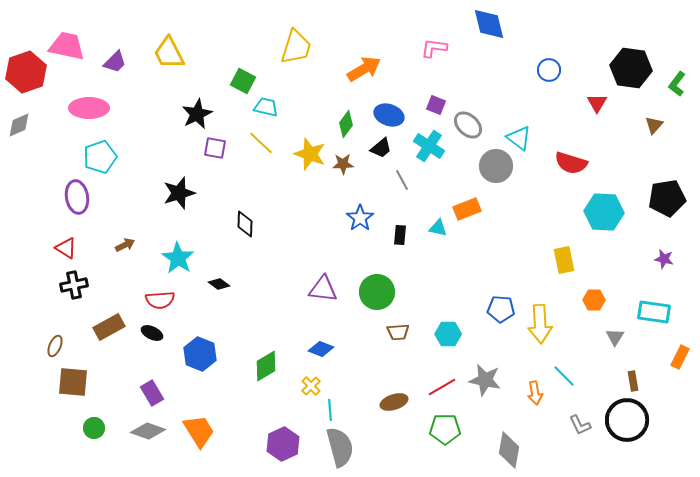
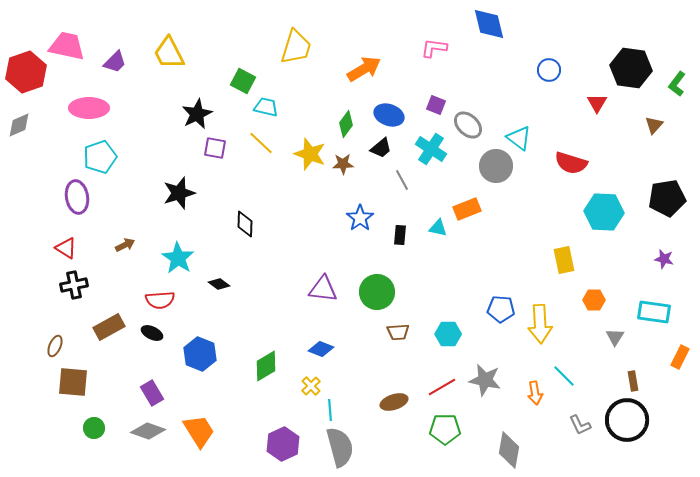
cyan cross at (429, 146): moved 2 px right, 3 px down
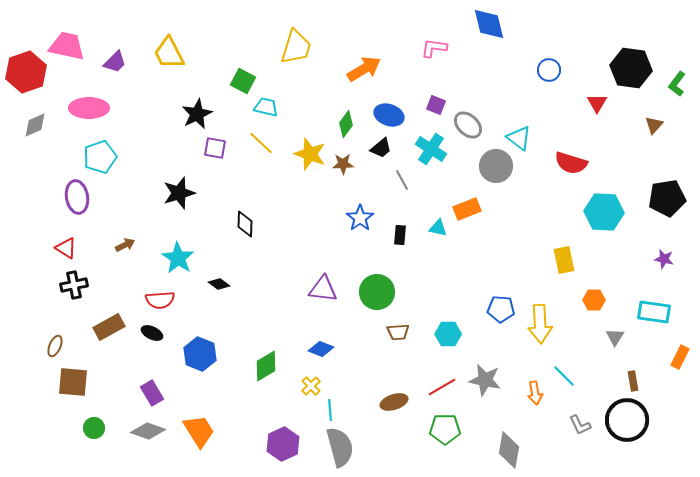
gray diamond at (19, 125): moved 16 px right
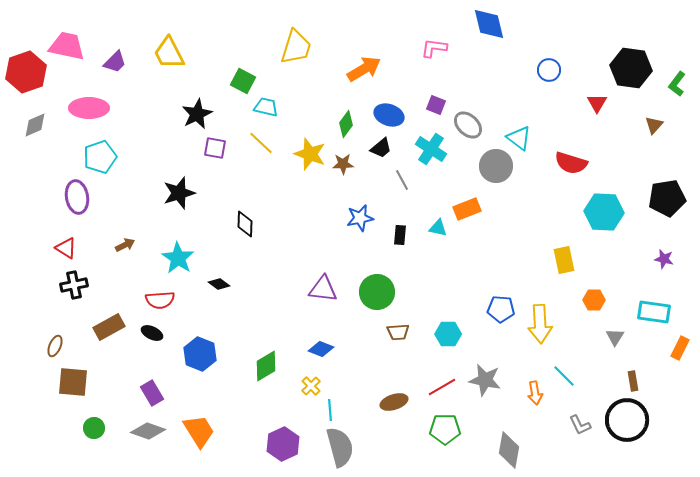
blue star at (360, 218): rotated 24 degrees clockwise
orange rectangle at (680, 357): moved 9 px up
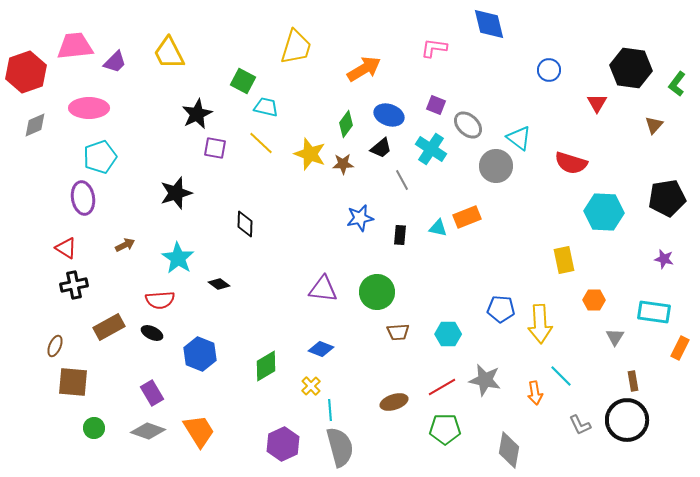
pink trapezoid at (67, 46): moved 8 px right; rotated 18 degrees counterclockwise
black star at (179, 193): moved 3 px left
purple ellipse at (77, 197): moved 6 px right, 1 px down
orange rectangle at (467, 209): moved 8 px down
cyan line at (564, 376): moved 3 px left
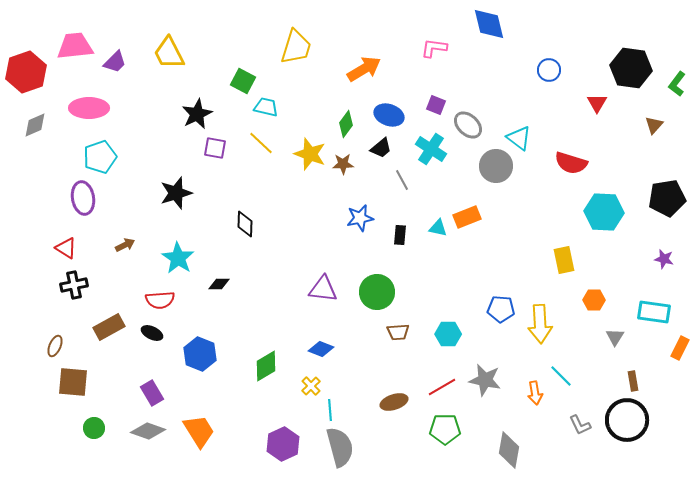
black diamond at (219, 284): rotated 35 degrees counterclockwise
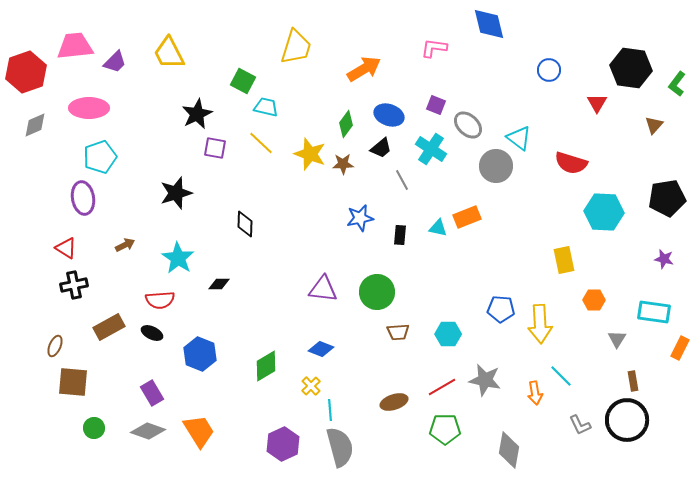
gray triangle at (615, 337): moved 2 px right, 2 px down
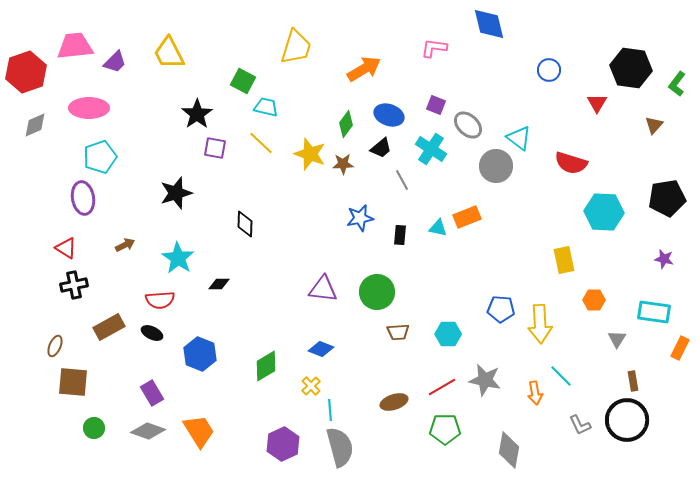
black star at (197, 114): rotated 8 degrees counterclockwise
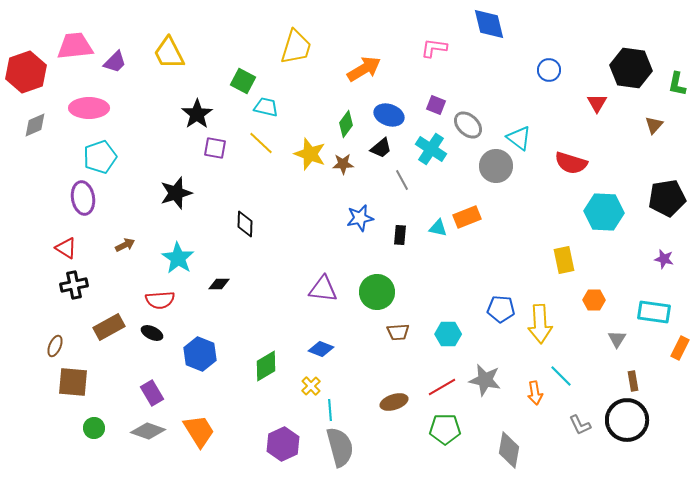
green L-shape at (677, 84): rotated 25 degrees counterclockwise
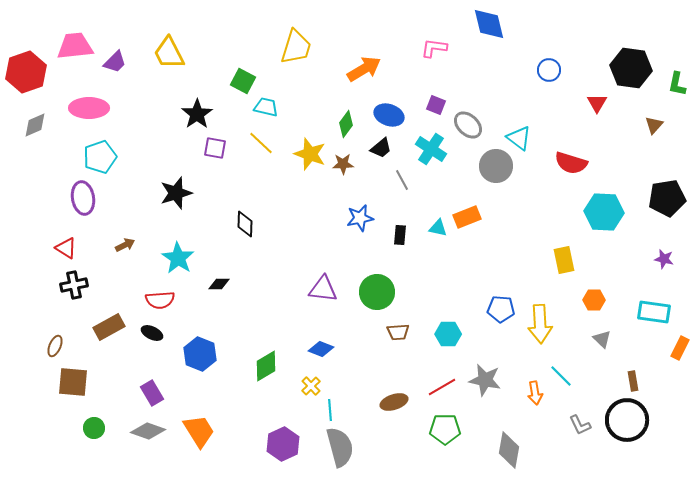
gray triangle at (617, 339): moved 15 px left; rotated 18 degrees counterclockwise
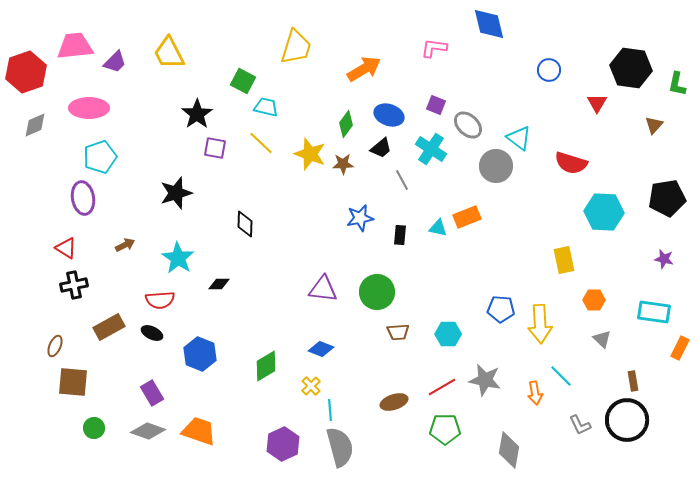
orange trapezoid at (199, 431): rotated 39 degrees counterclockwise
